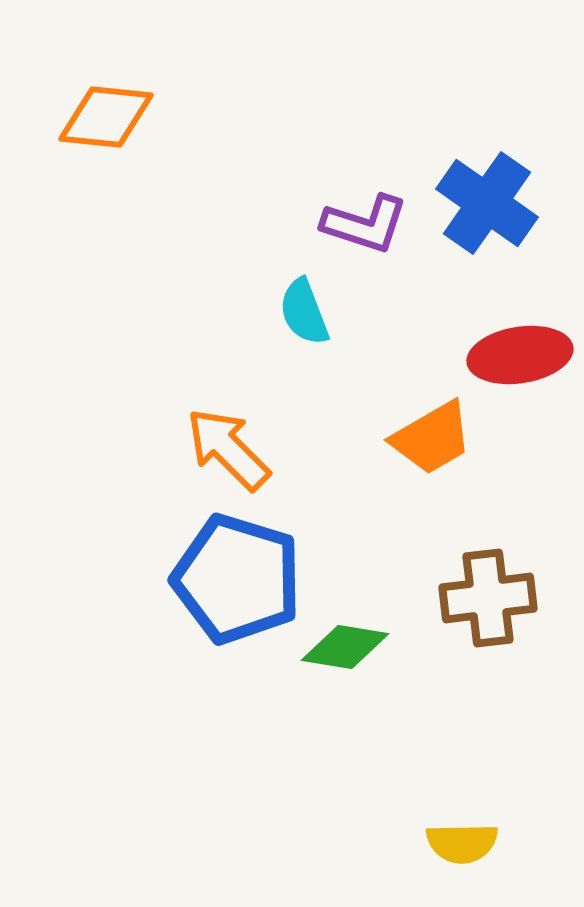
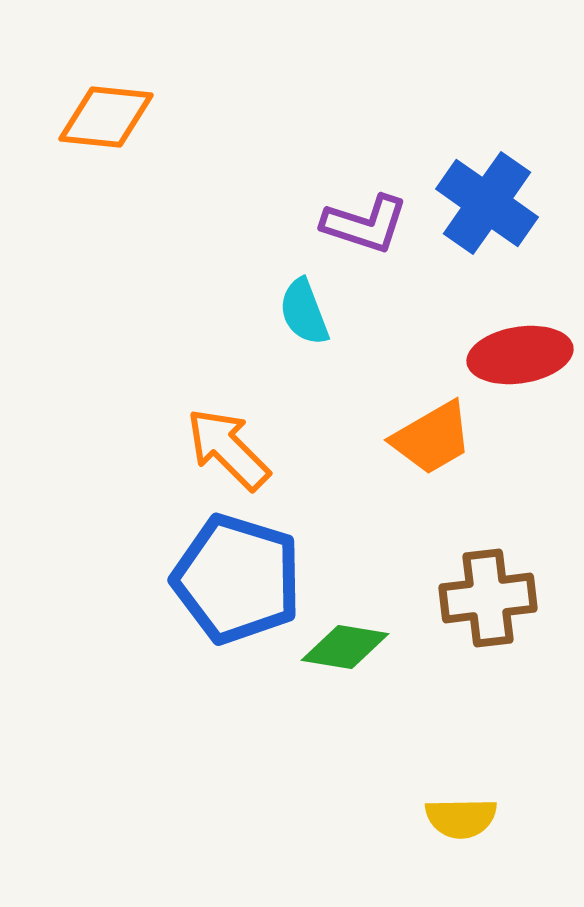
yellow semicircle: moved 1 px left, 25 px up
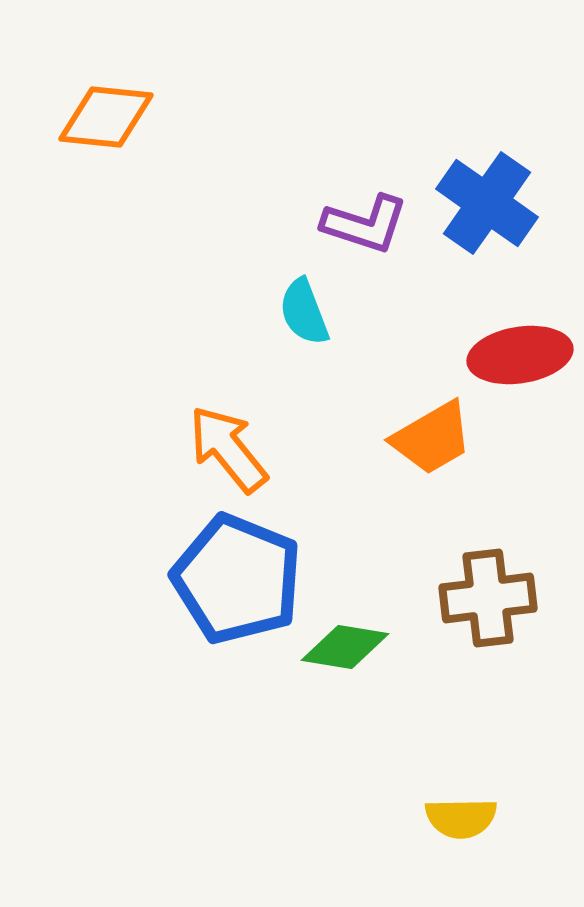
orange arrow: rotated 6 degrees clockwise
blue pentagon: rotated 5 degrees clockwise
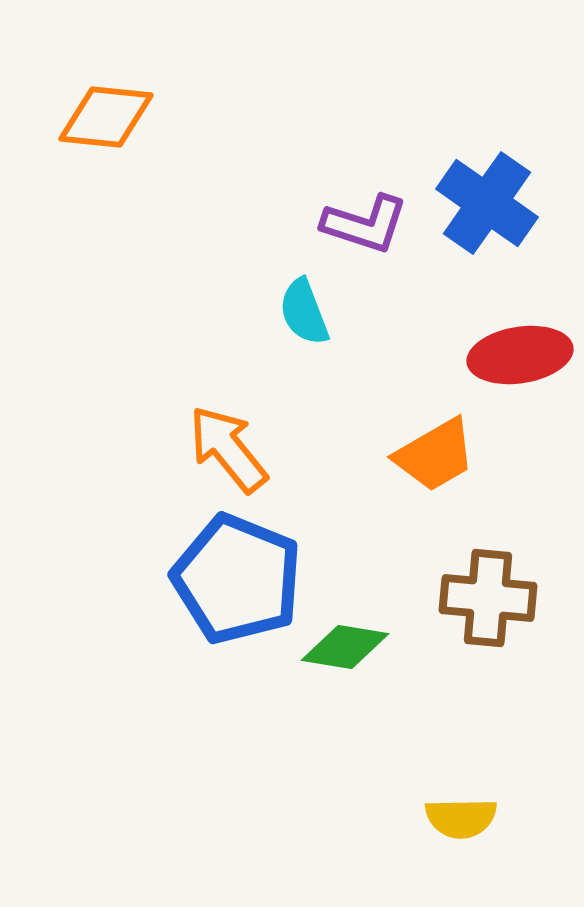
orange trapezoid: moved 3 px right, 17 px down
brown cross: rotated 12 degrees clockwise
